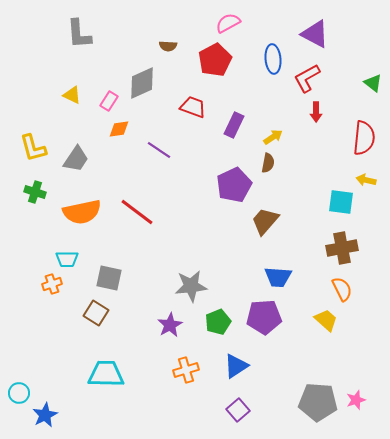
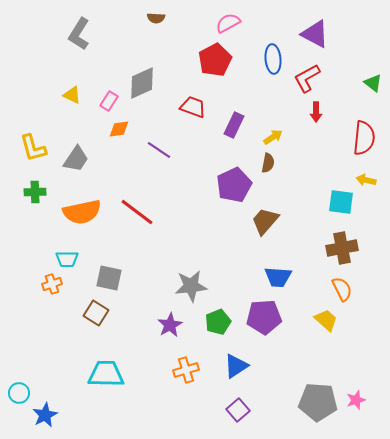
gray L-shape at (79, 34): rotated 36 degrees clockwise
brown semicircle at (168, 46): moved 12 px left, 28 px up
green cross at (35, 192): rotated 20 degrees counterclockwise
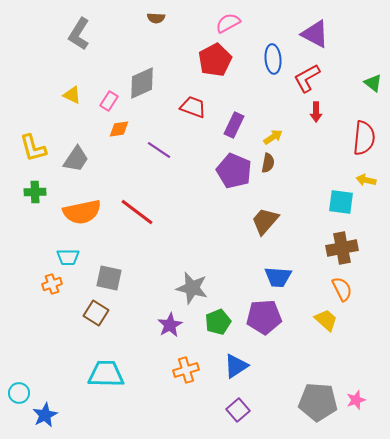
purple pentagon at (234, 185): moved 14 px up; rotated 24 degrees counterclockwise
cyan trapezoid at (67, 259): moved 1 px right, 2 px up
gray star at (191, 286): moved 1 px right, 2 px down; rotated 20 degrees clockwise
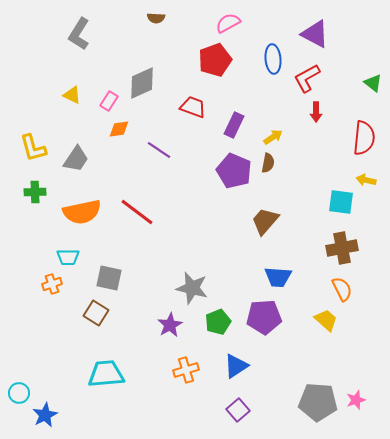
red pentagon at (215, 60): rotated 8 degrees clockwise
cyan trapezoid at (106, 374): rotated 6 degrees counterclockwise
